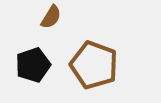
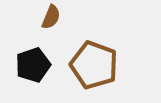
brown semicircle: rotated 10 degrees counterclockwise
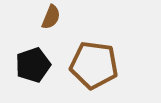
brown pentagon: rotated 12 degrees counterclockwise
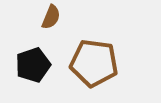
brown pentagon: moved 2 px up
